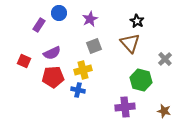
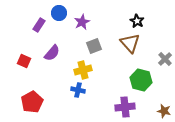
purple star: moved 8 px left, 3 px down
purple semicircle: rotated 24 degrees counterclockwise
red pentagon: moved 21 px left, 25 px down; rotated 25 degrees counterclockwise
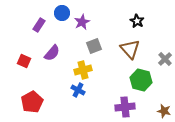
blue circle: moved 3 px right
brown triangle: moved 6 px down
blue cross: rotated 16 degrees clockwise
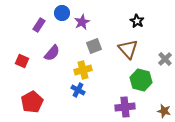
brown triangle: moved 2 px left
red square: moved 2 px left
